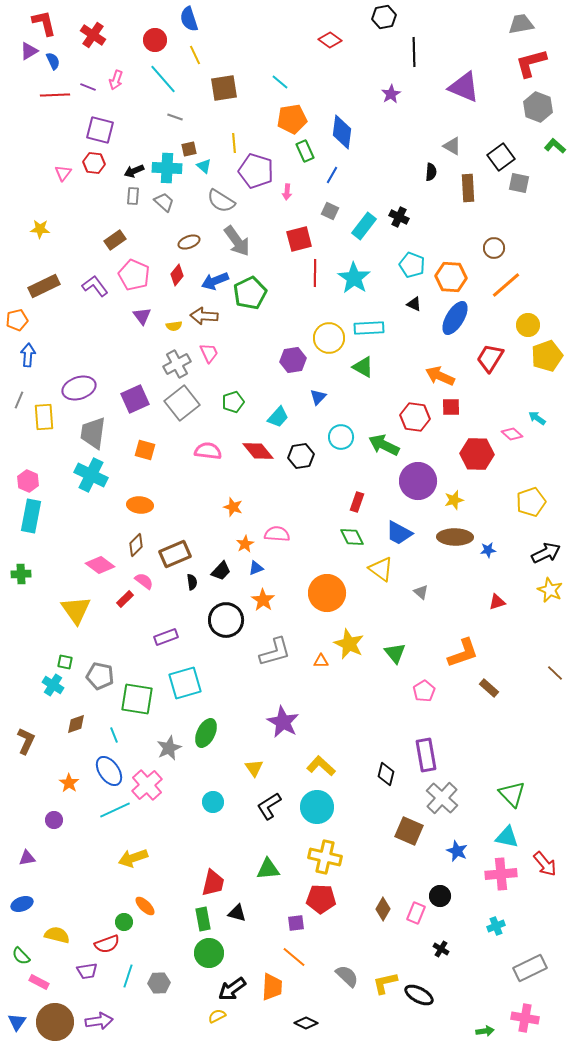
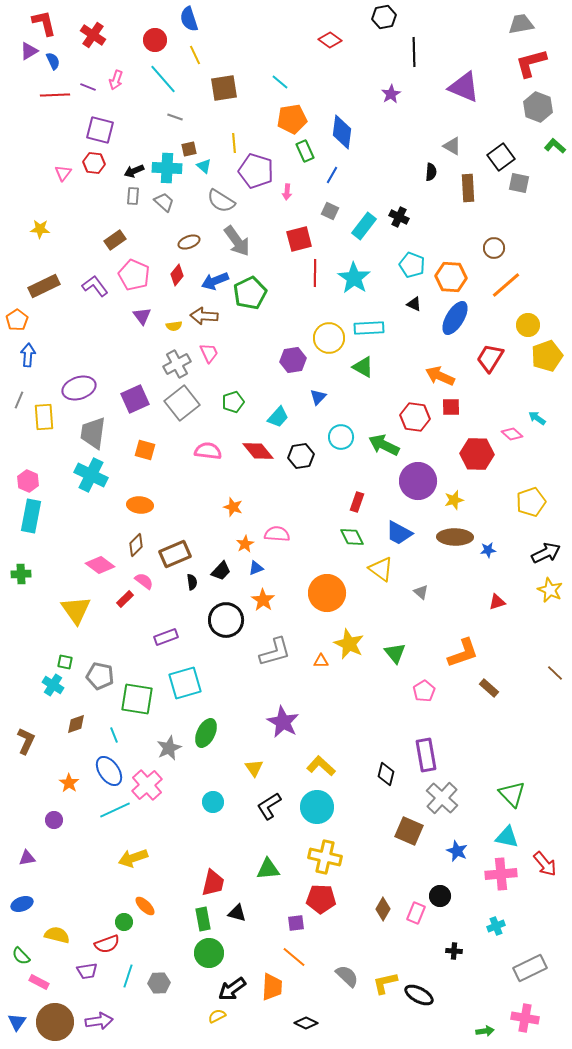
orange pentagon at (17, 320): rotated 20 degrees counterclockwise
black cross at (441, 949): moved 13 px right, 2 px down; rotated 28 degrees counterclockwise
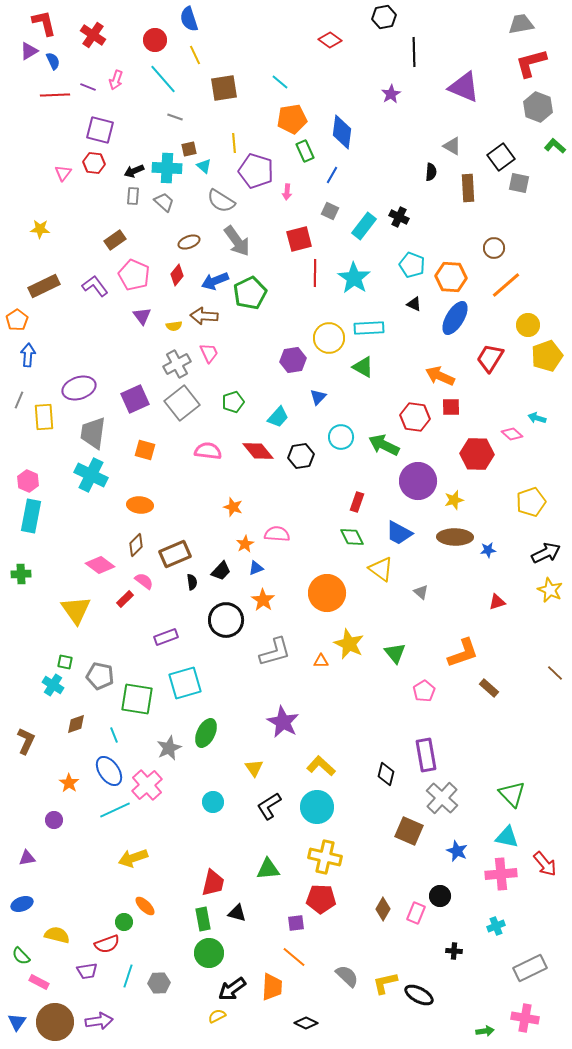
cyan arrow at (537, 418): rotated 18 degrees counterclockwise
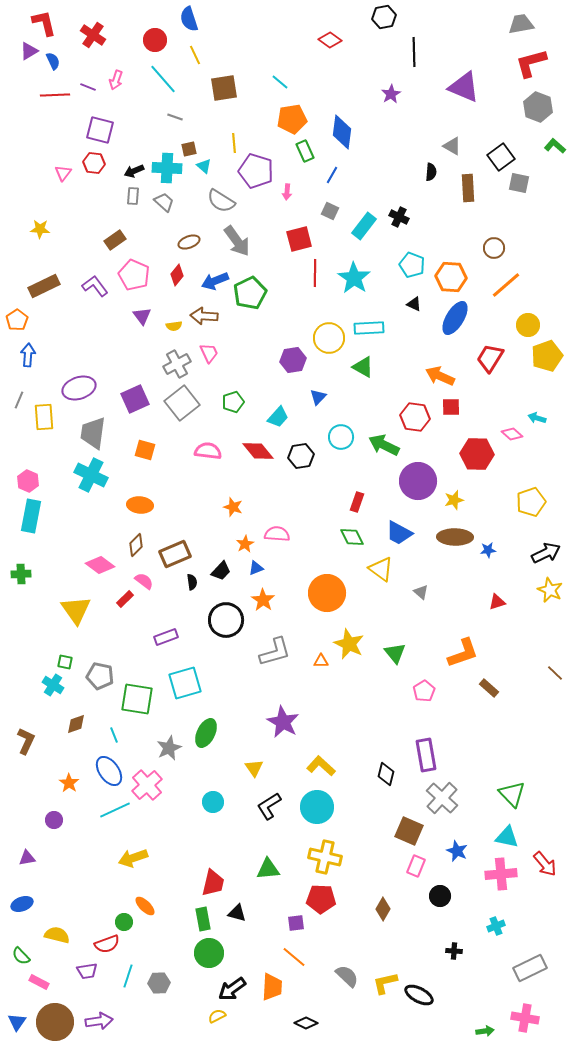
pink rectangle at (416, 913): moved 47 px up
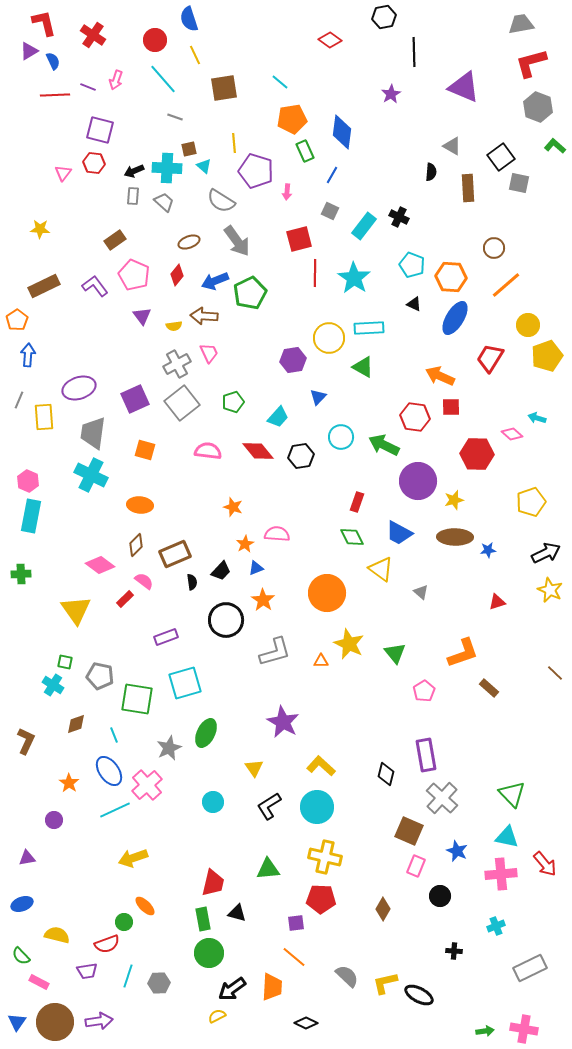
pink cross at (525, 1018): moved 1 px left, 11 px down
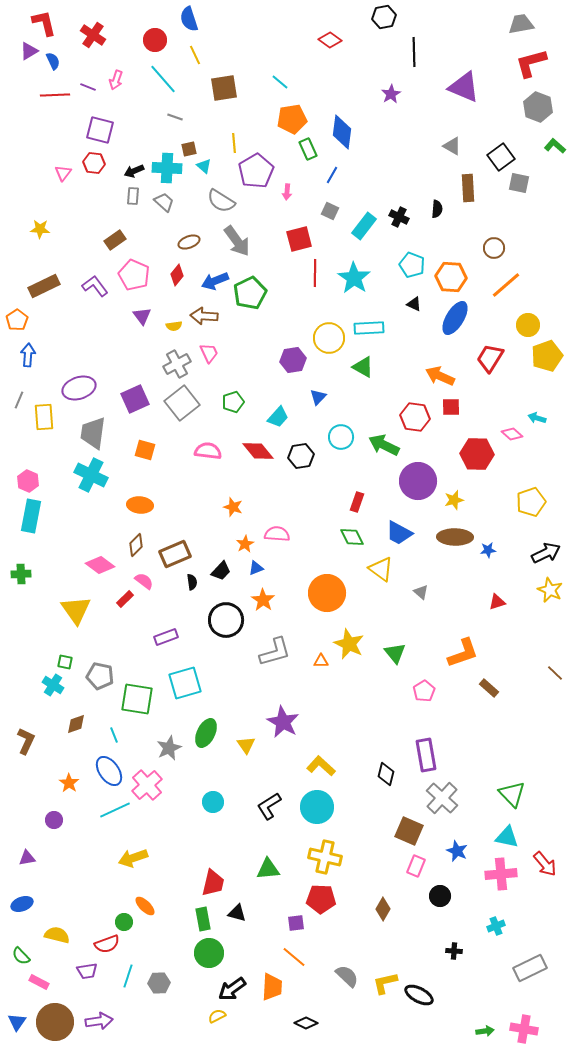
green rectangle at (305, 151): moved 3 px right, 2 px up
purple pentagon at (256, 171): rotated 24 degrees clockwise
black semicircle at (431, 172): moved 6 px right, 37 px down
yellow triangle at (254, 768): moved 8 px left, 23 px up
